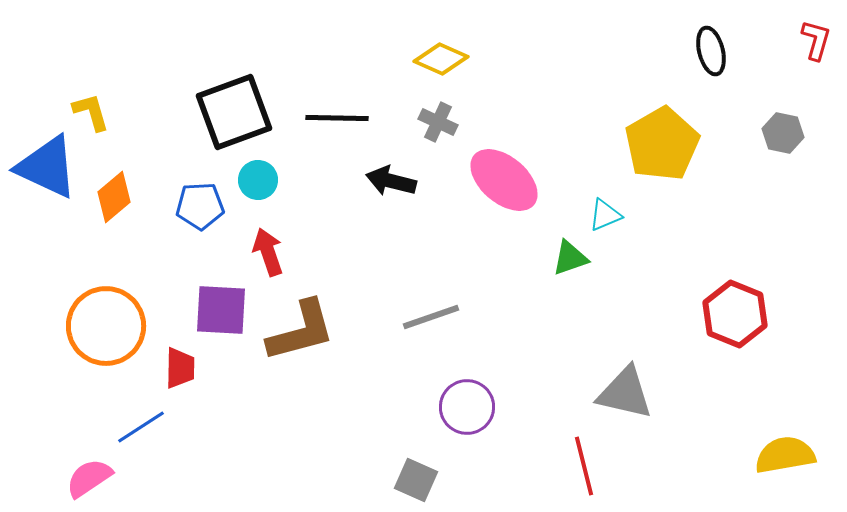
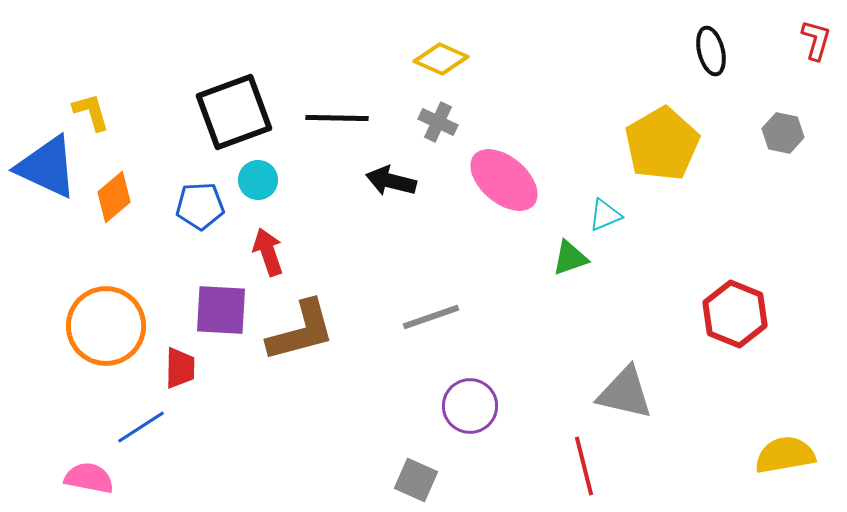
purple circle: moved 3 px right, 1 px up
pink semicircle: rotated 45 degrees clockwise
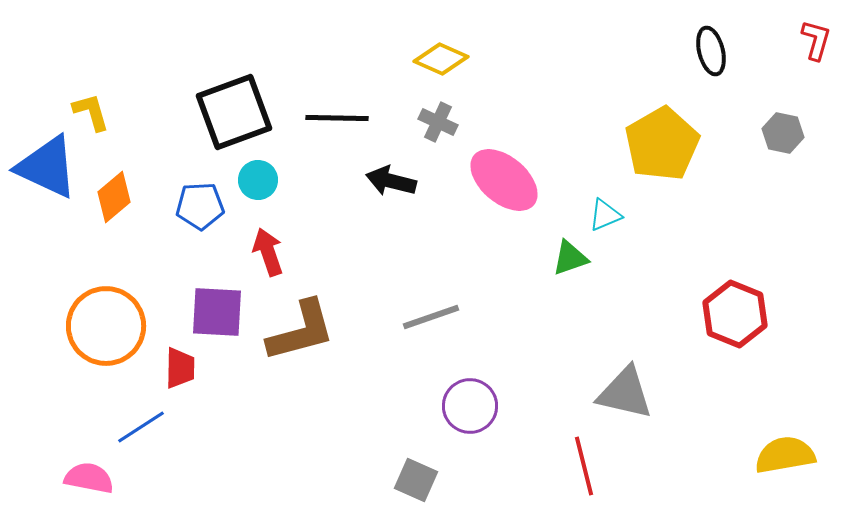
purple square: moved 4 px left, 2 px down
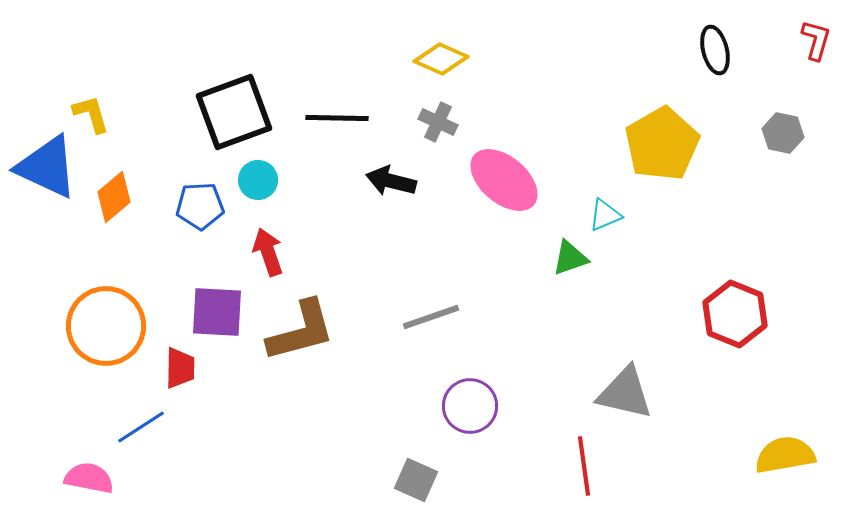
black ellipse: moved 4 px right, 1 px up
yellow L-shape: moved 2 px down
red line: rotated 6 degrees clockwise
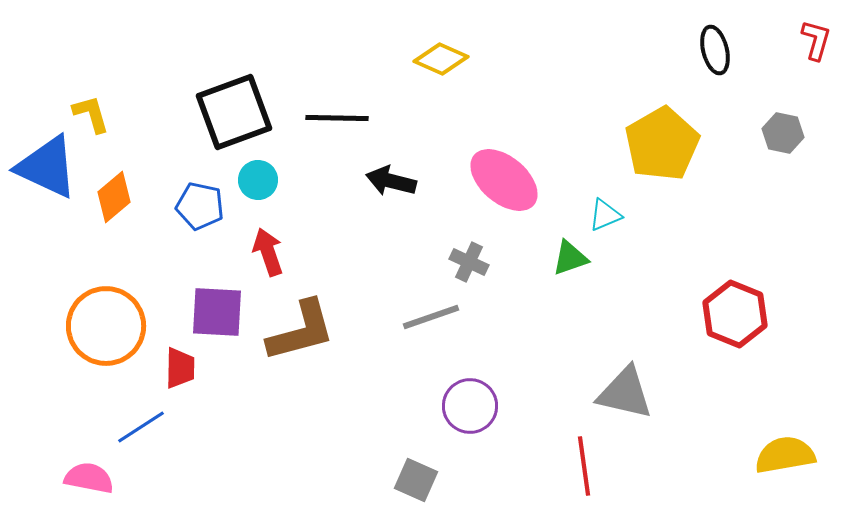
gray cross: moved 31 px right, 140 px down
blue pentagon: rotated 15 degrees clockwise
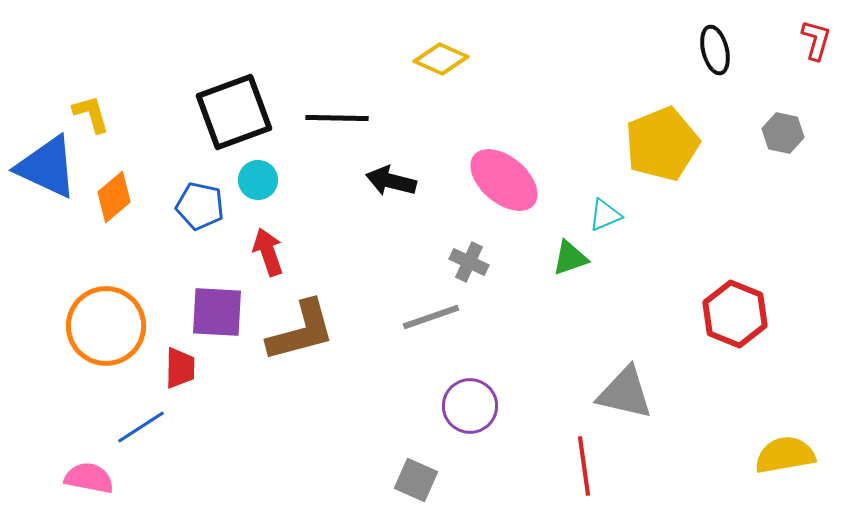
yellow pentagon: rotated 8 degrees clockwise
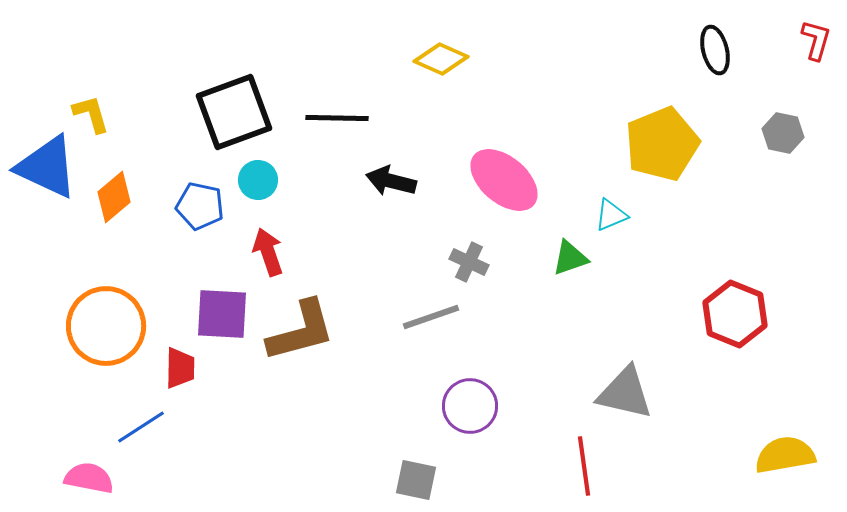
cyan triangle: moved 6 px right
purple square: moved 5 px right, 2 px down
gray square: rotated 12 degrees counterclockwise
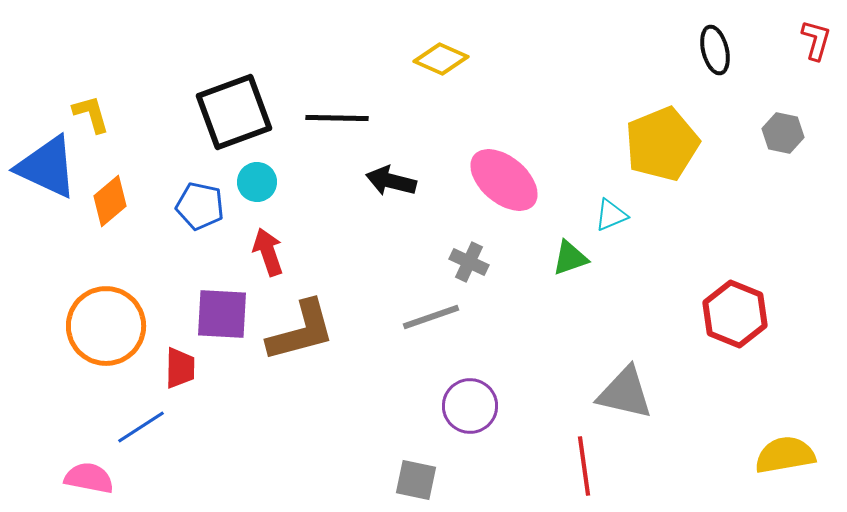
cyan circle: moved 1 px left, 2 px down
orange diamond: moved 4 px left, 4 px down
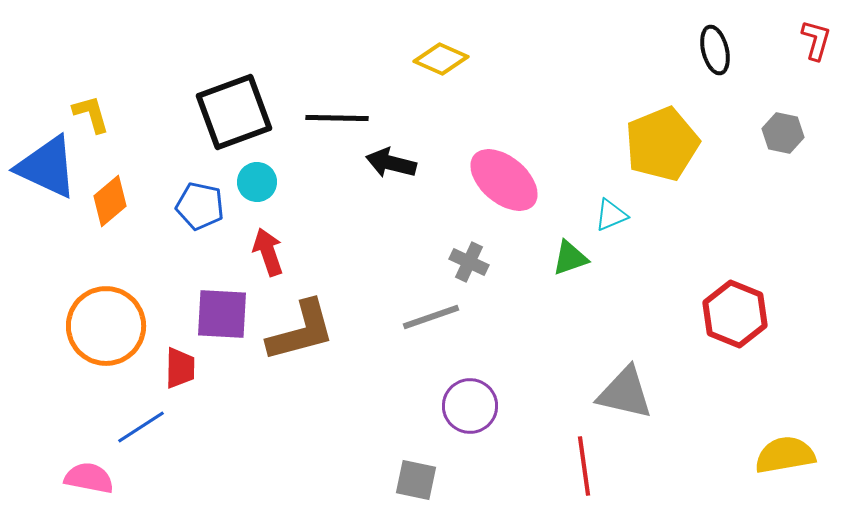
black arrow: moved 18 px up
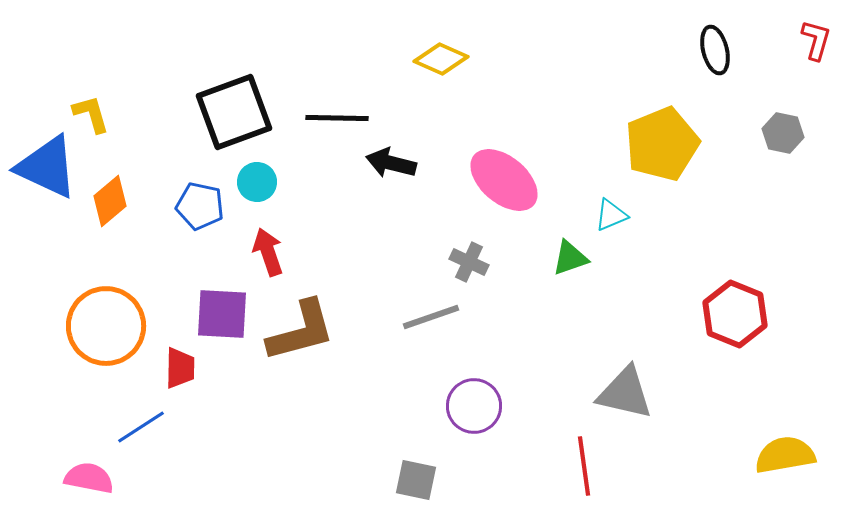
purple circle: moved 4 px right
